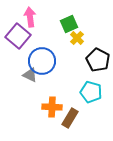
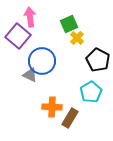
cyan pentagon: rotated 25 degrees clockwise
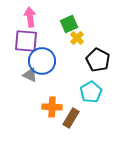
purple square: moved 8 px right, 5 px down; rotated 35 degrees counterclockwise
brown rectangle: moved 1 px right
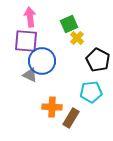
cyan pentagon: rotated 25 degrees clockwise
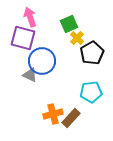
pink arrow: rotated 12 degrees counterclockwise
purple square: moved 3 px left, 3 px up; rotated 10 degrees clockwise
black pentagon: moved 6 px left, 7 px up; rotated 15 degrees clockwise
orange cross: moved 1 px right, 7 px down; rotated 18 degrees counterclockwise
brown rectangle: rotated 12 degrees clockwise
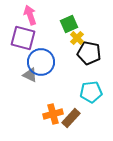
pink arrow: moved 2 px up
black pentagon: moved 3 px left; rotated 30 degrees counterclockwise
blue circle: moved 1 px left, 1 px down
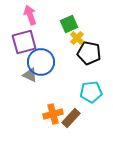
purple square: moved 1 px right, 4 px down; rotated 30 degrees counterclockwise
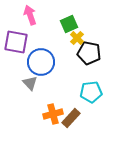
purple square: moved 8 px left; rotated 25 degrees clockwise
gray triangle: moved 8 px down; rotated 21 degrees clockwise
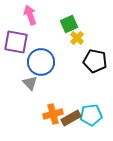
black pentagon: moved 6 px right, 8 px down
cyan pentagon: moved 23 px down
brown rectangle: rotated 18 degrees clockwise
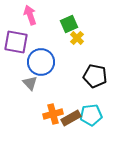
black pentagon: moved 15 px down
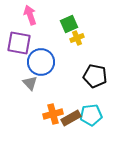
yellow cross: rotated 24 degrees clockwise
purple square: moved 3 px right, 1 px down
